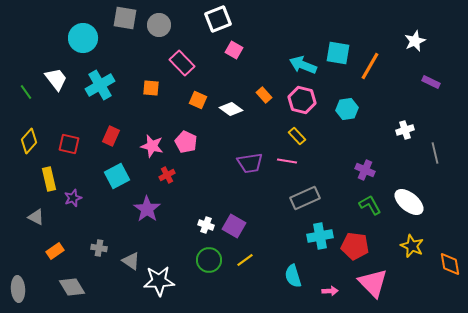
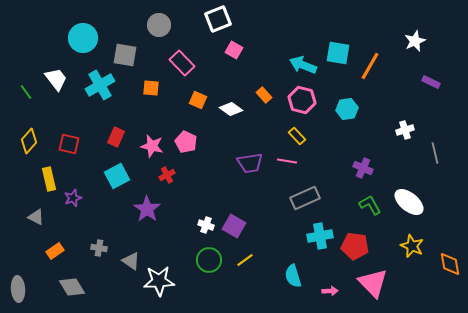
gray square at (125, 18): moved 37 px down
red rectangle at (111, 136): moved 5 px right, 1 px down
purple cross at (365, 170): moved 2 px left, 2 px up
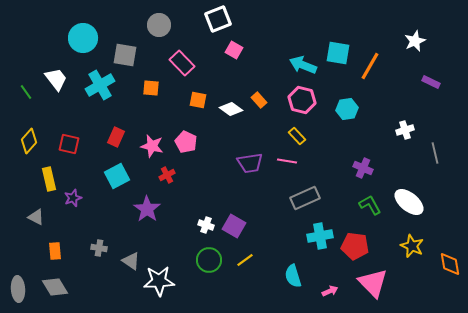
orange rectangle at (264, 95): moved 5 px left, 5 px down
orange square at (198, 100): rotated 12 degrees counterclockwise
orange rectangle at (55, 251): rotated 60 degrees counterclockwise
gray diamond at (72, 287): moved 17 px left
pink arrow at (330, 291): rotated 21 degrees counterclockwise
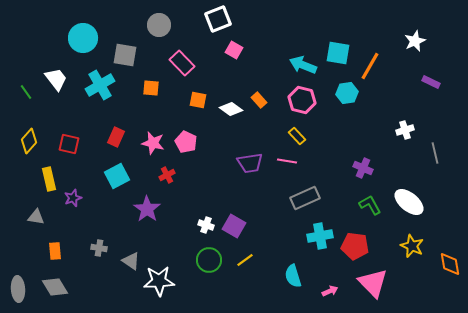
cyan hexagon at (347, 109): moved 16 px up
pink star at (152, 146): moved 1 px right, 3 px up
gray triangle at (36, 217): rotated 18 degrees counterclockwise
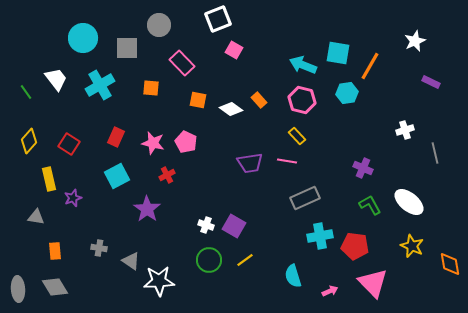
gray square at (125, 55): moved 2 px right, 7 px up; rotated 10 degrees counterclockwise
red square at (69, 144): rotated 20 degrees clockwise
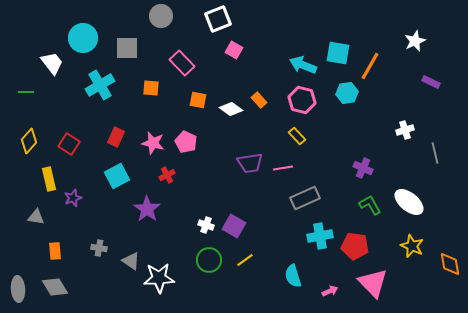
gray circle at (159, 25): moved 2 px right, 9 px up
white trapezoid at (56, 79): moved 4 px left, 16 px up
green line at (26, 92): rotated 56 degrees counterclockwise
pink line at (287, 161): moved 4 px left, 7 px down; rotated 18 degrees counterclockwise
white star at (159, 281): moved 3 px up
